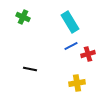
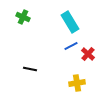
red cross: rotated 32 degrees counterclockwise
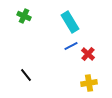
green cross: moved 1 px right, 1 px up
black line: moved 4 px left, 6 px down; rotated 40 degrees clockwise
yellow cross: moved 12 px right
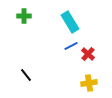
green cross: rotated 24 degrees counterclockwise
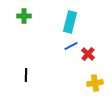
cyan rectangle: rotated 45 degrees clockwise
black line: rotated 40 degrees clockwise
yellow cross: moved 6 px right
